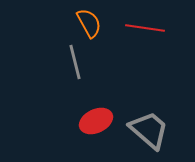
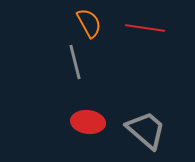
red ellipse: moved 8 px left, 1 px down; rotated 32 degrees clockwise
gray trapezoid: moved 3 px left
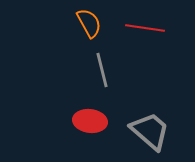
gray line: moved 27 px right, 8 px down
red ellipse: moved 2 px right, 1 px up
gray trapezoid: moved 4 px right, 1 px down
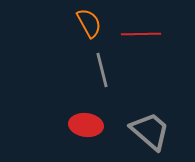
red line: moved 4 px left, 6 px down; rotated 9 degrees counterclockwise
red ellipse: moved 4 px left, 4 px down
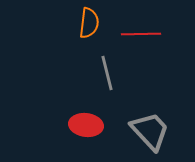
orange semicircle: rotated 36 degrees clockwise
gray line: moved 5 px right, 3 px down
gray trapezoid: rotated 6 degrees clockwise
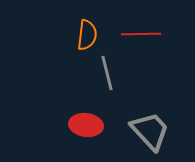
orange semicircle: moved 2 px left, 12 px down
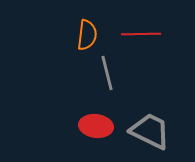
red ellipse: moved 10 px right, 1 px down
gray trapezoid: rotated 21 degrees counterclockwise
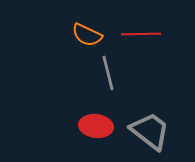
orange semicircle: rotated 108 degrees clockwise
gray line: moved 1 px right
gray trapezoid: rotated 12 degrees clockwise
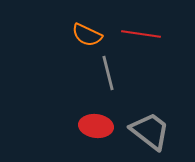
red line: rotated 9 degrees clockwise
